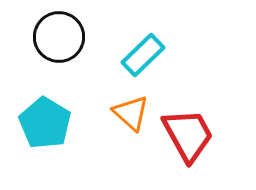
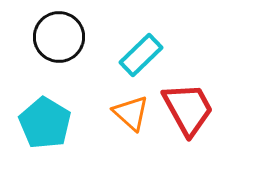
cyan rectangle: moved 2 px left
red trapezoid: moved 26 px up
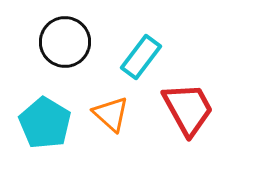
black circle: moved 6 px right, 5 px down
cyan rectangle: moved 2 px down; rotated 9 degrees counterclockwise
orange triangle: moved 20 px left, 1 px down
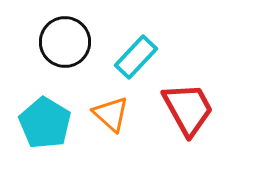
cyan rectangle: moved 5 px left; rotated 6 degrees clockwise
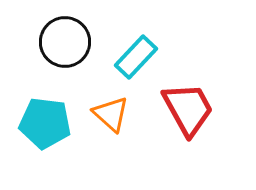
cyan pentagon: rotated 24 degrees counterclockwise
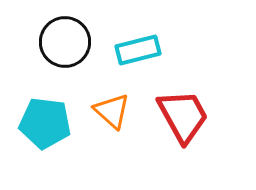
cyan rectangle: moved 2 px right, 7 px up; rotated 33 degrees clockwise
red trapezoid: moved 5 px left, 7 px down
orange triangle: moved 1 px right, 3 px up
